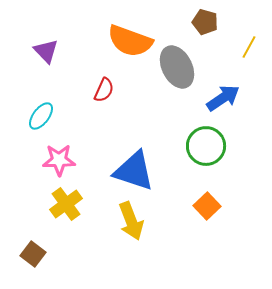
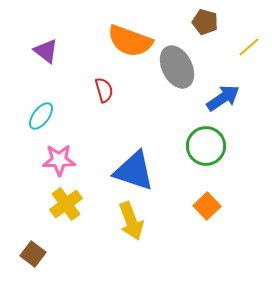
yellow line: rotated 20 degrees clockwise
purple triangle: rotated 8 degrees counterclockwise
red semicircle: rotated 40 degrees counterclockwise
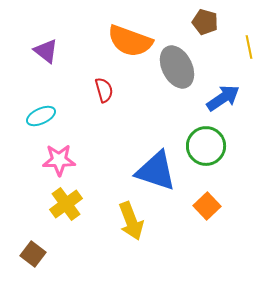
yellow line: rotated 60 degrees counterclockwise
cyan ellipse: rotated 28 degrees clockwise
blue triangle: moved 22 px right
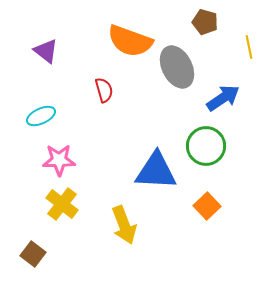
blue triangle: rotated 15 degrees counterclockwise
yellow cross: moved 4 px left; rotated 16 degrees counterclockwise
yellow arrow: moved 7 px left, 4 px down
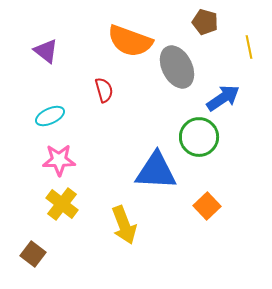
cyan ellipse: moved 9 px right
green circle: moved 7 px left, 9 px up
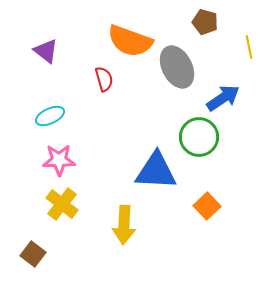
red semicircle: moved 11 px up
yellow arrow: rotated 24 degrees clockwise
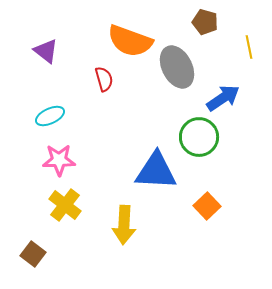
yellow cross: moved 3 px right, 1 px down
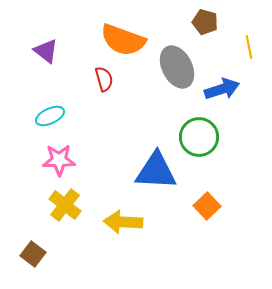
orange semicircle: moved 7 px left, 1 px up
blue arrow: moved 1 px left, 9 px up; rotated 16 degrees clockwise
yellow arrow: moved 1 px left, 3 px up; rotated 90 degrees clockwise
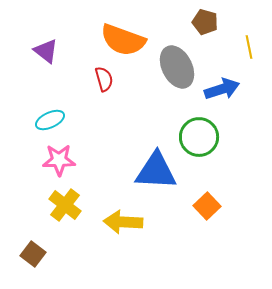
cyan ellipse: moved 4 px down
